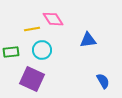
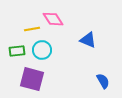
blue triangle: rotated 30 degrees clockwise
green rectangle: moved 6 px right, 1 px up
purple square: rotated 10 degrees counterclockwise
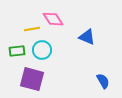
blue triangle: moved 1 px left, 3 px up
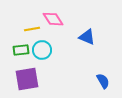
green rectangle: moved 4 px right, 1 px up
purple square: moved 5 px left; rotated 25 degrees counterclockwise
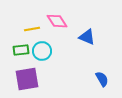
pink diamond: moved 4 px right, 2 px down
cyan circle: moved 1 px down
blue semicircle: moved 1 px left, 2 px up
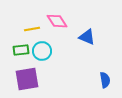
blue semicircle: moved 3 px right, 1 px down; rotated 21 degrees clockwise
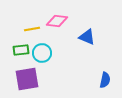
pink diamond: rotated 50 degrees counterclockwise
cyan circle: moved 2 px down
blue semicircle: rotated 21 degrees clockwise
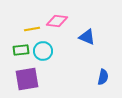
cyan circle: moved 1 px right, 2 px up
blue semicircle: moved 2 px left, 3 px up
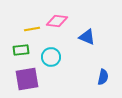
cyan circle: moved 8 px right, 6 px down
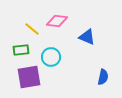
yellow line: rotated 49 degrees clockwise
purple square: moved 2 px right, 2 px up
